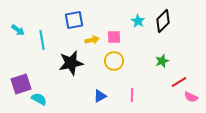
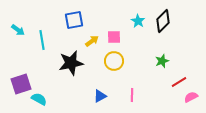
yellow arrow: moved 1 px down; rotated 24 degrees counterclockwise
pink semicircle: rotated 128 degrees clockwise
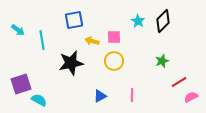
yellow arrow: rotated 128 degrees counterclockwise
cyan semicircle: moved 1 px down
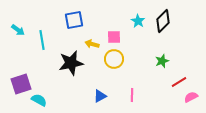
yellow arrow: moved 3 px down
yellow circle: moved 2 px up
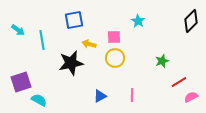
black diamond: moved 28 px right
yellow arrow: moved 3 px left
yellow circle: moved 1 px right, 1 px up
purple square: moved 2 px up
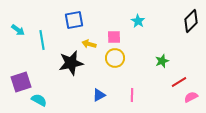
blue triangle: moved 1 px left, 1 px up
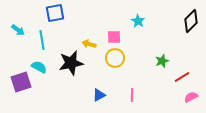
blue square: moved 19 px left, 7 px up
red line: moved 3 px right, 5 px up
cyan semicircle: moved 33 px up
